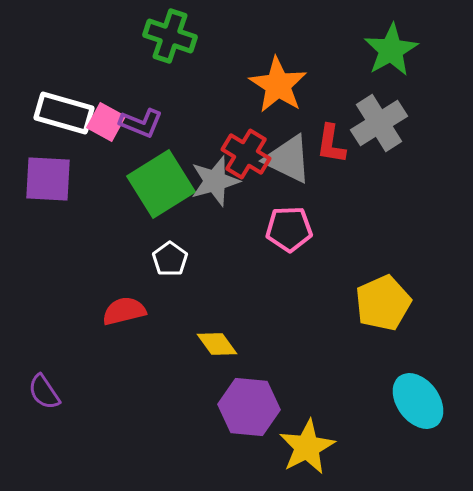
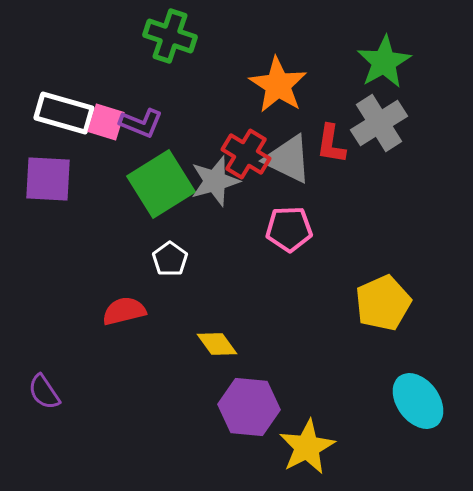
green star: moved 7 px left, 12 px down
pink square: rotated 12 degrees counterclockwise
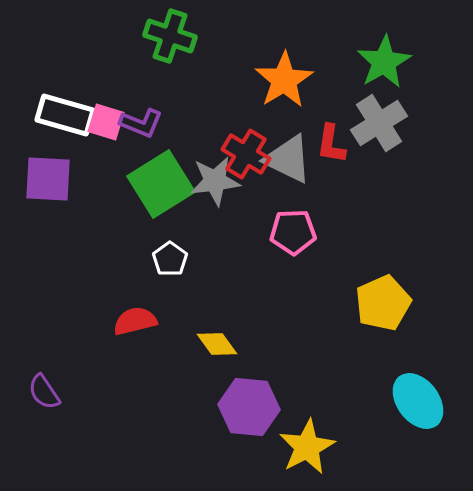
orange star: moved 6 px right, 5 px up; rotated 8 degrees clockwise
white rectangle: moved 1 px right, 2 px down
gray star: rotated 9 degrees clockwise
pink pentagon: moved 4 px right, 3 px down
red semicircle: moved 11 px right, 10 px down
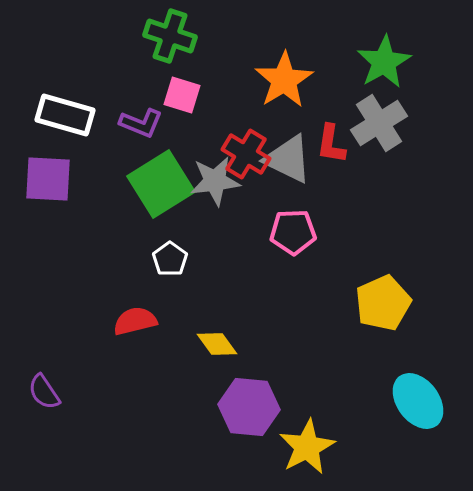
pink square: moved 76 px right, 27 px up
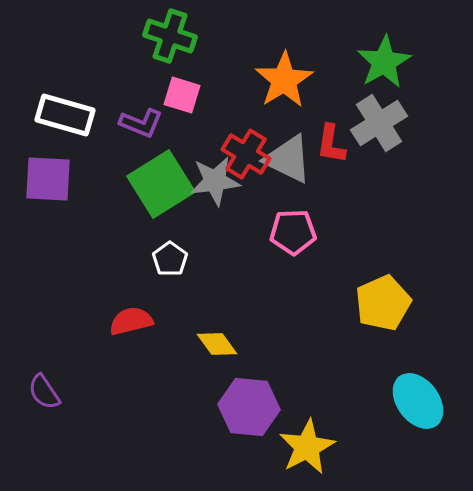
red semicircle: moved 4 px left
